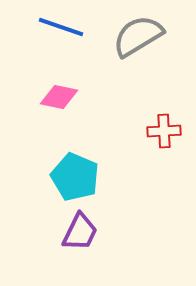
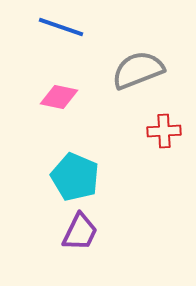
gray semicircle: moved 34 px down; rotated 10 degrees clockwise
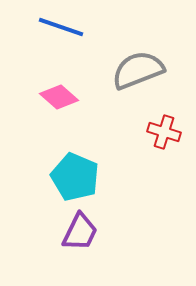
pink diamond: rotated 30 degrees clockwise
red cross: moved 1 px down; rotated 20 degrees clockwise
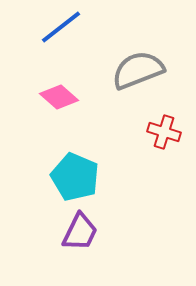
blue line: rotated 57 degrees counterclockwise
